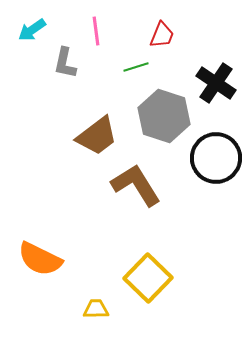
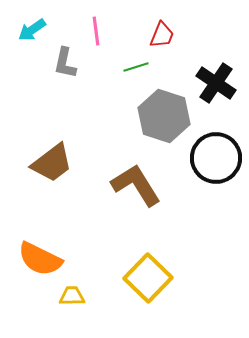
brown trapezoid: moved 45 px left, 27 px down
yellow trapezoid: moved 24 px left, 13 px up
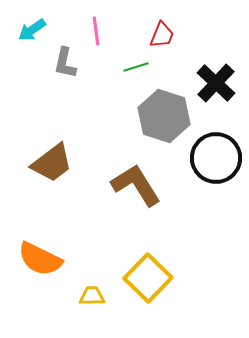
black cross: rotated 9 degrees clockwise
yellow trapezoid: moved 20 px right
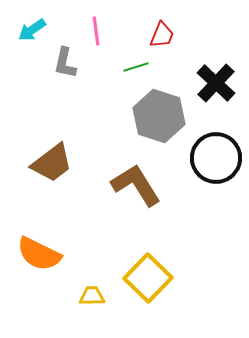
gray hexagon: moved 5 px left
orange semicircle: moved 1 px left, 5 px up
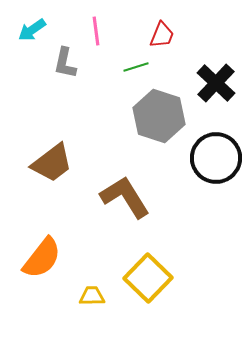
brown L-shape: moved 11 px left, 12 px down
orange semicircle: moved 3 px right, 4 px down; rotated 78 degrees counterclockwise
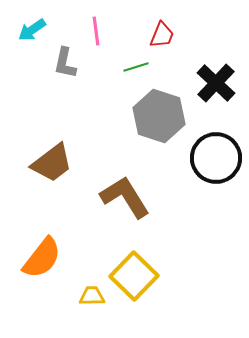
yellow square: moved 14 px left, 2 px up
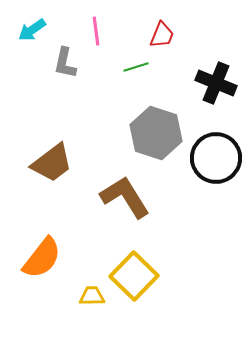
black cross: rotated 21 degrees counterclockwise
gray hexagon: moved 3 px left, 17 px down
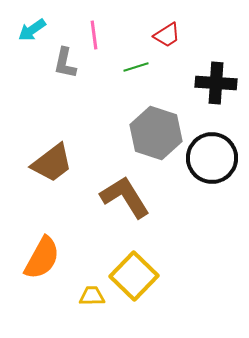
pink line: moved 2 px left, 4 px down
red trapezoid: moved 5 px right; rotated 36 degrees clockwise
black cross: rotated 18 degrees counterclockwise
black circle: moved 4 px left
orange semicircle: rotated 9 degrees counterclockwise
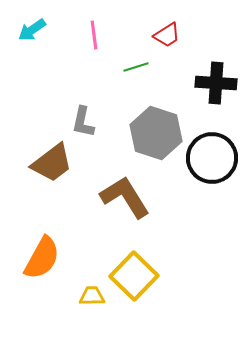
gray L-shape: moved 18 px right, 59 px down
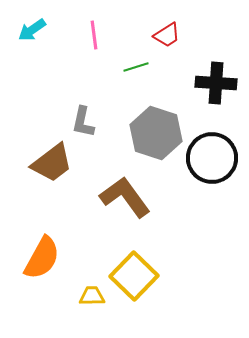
brown L-shape: rotated 4 degrees counterclockwise
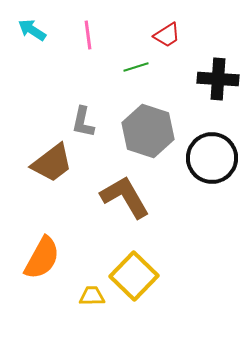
cyan arrow: rotated 68 degrees clockwise
pink line: moved 6 px left
black cross: moved 2 px right, 4 px up
gray hexagon: moved 8 px left, 2 px up
brown L-shape: rotated 6 degrees clockwise
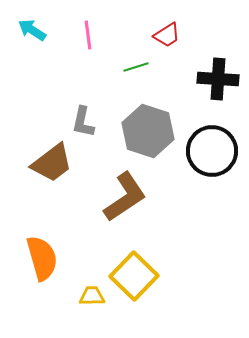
black circle: moved 7 px up
brown L-shape: rotated 86 degrees clockwise
orange semicircle: rotated 45 degrees counterclockwise
